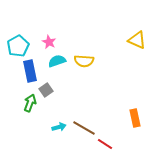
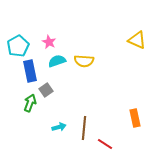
brown line: rotated 65 degrees clockwise
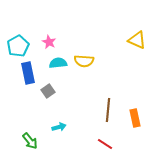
cyan semicircle: moved 1 px right, 2 px down; rotated 12 degrees clockwise
blue rectangle: moved 2 px left, 2 px down
gray square: moved 2 px right, 1 px down
green arrow: moved 38 px down; rotated 120 degrees clockwise
brown line: moved 24 px right, 18 px up
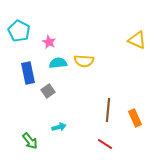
cyan pentagon: moved 1 px right, 15 px up; rotated 15 degrees counterclockwise
orange rectangle: rotated 12 degrees counterclockwise
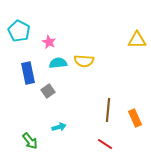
yellow triangle: rotated 24 degrees counterclockwise
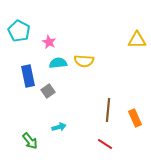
blue rectangle: moved 3 px down
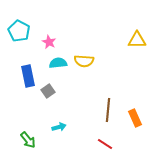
green arrow: moved 2 px left, 1 px up
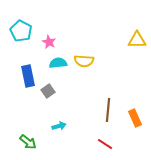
cyan pentagon: moved 2 px right
cyan arrow: moved 1 px up
green arrow: moved 2 px down; rotated 12 degrees counterclockwise
